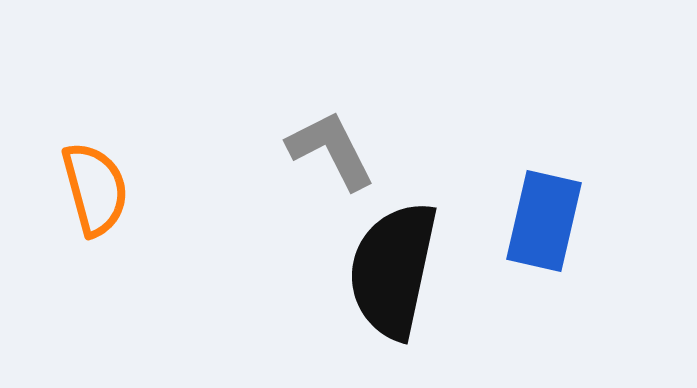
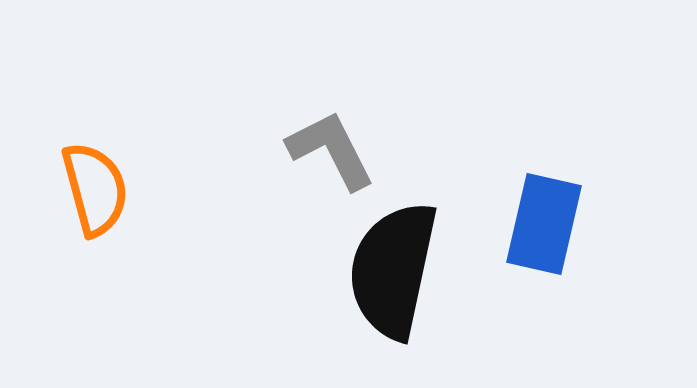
blue rectangle: moved 3 px down
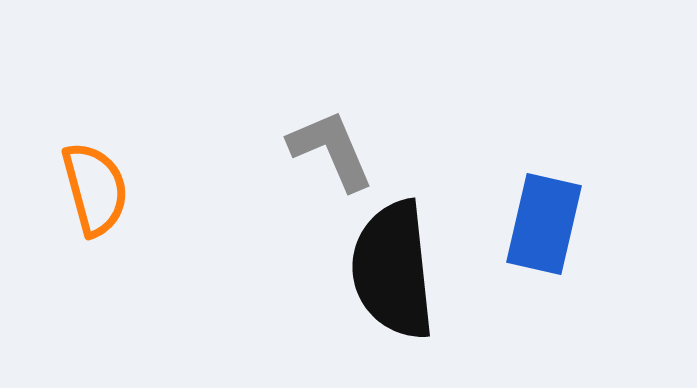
gray L-shape: rotated 4 degrees clockwise
black semicircle: rotated 18 degrees counterclockwise
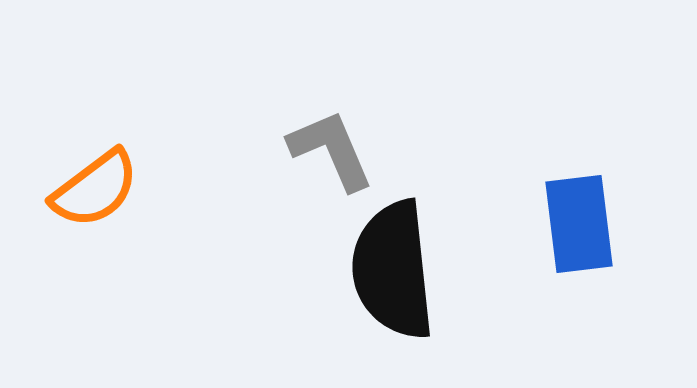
orange semicircle: rotated 68 degrees clockwise
blue rectangle: moved 35 px right; rotated 20 degrees counterclockwise
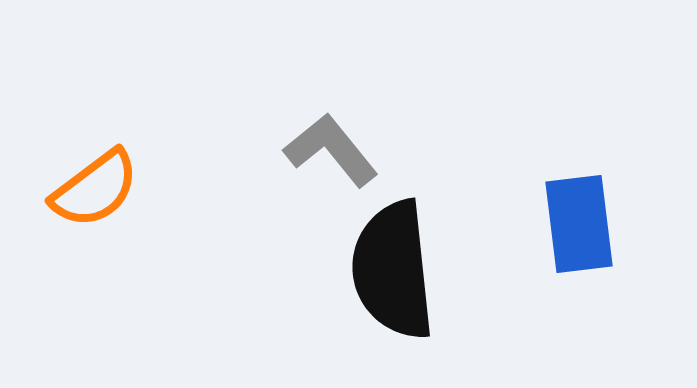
gray L-shape: rotated 16 degrees counterclockwise
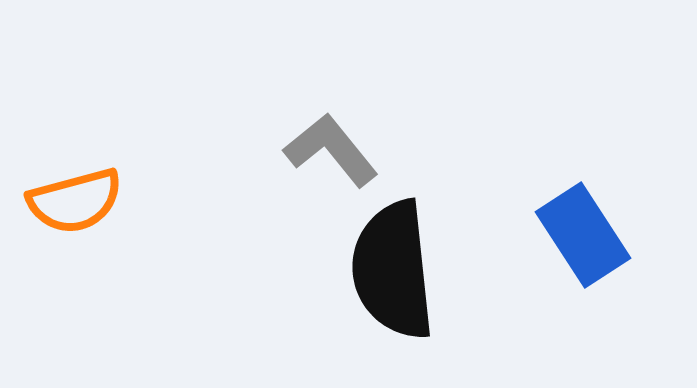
orange semicircle: moved 20 px left, 12 px down; rotated 22 degrees clockwise
blue rectangle: moved 4 px right, 11 px down; rotated 26 degrees counterclockwise
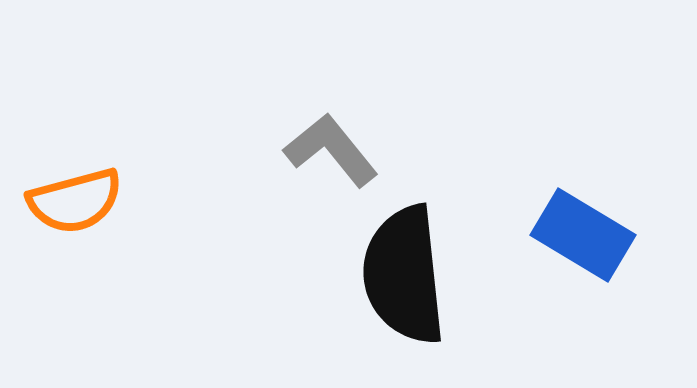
blue rectangle: rotated 26 degrees counterclockwise
black semicircle: moved 11 px right, 5 px down
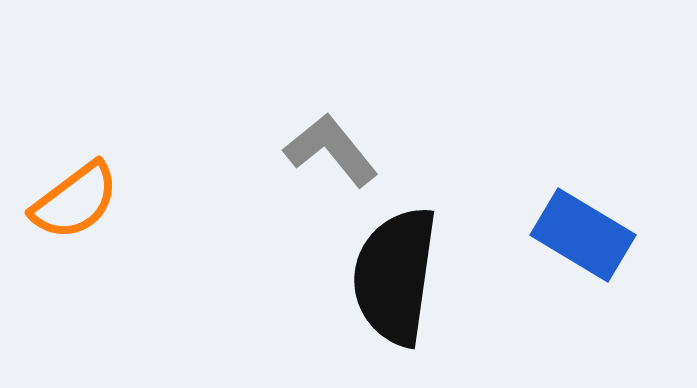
orange semicircle: rotated 22 degrees counterclockwise
black semicircle: moved 9 px left, 1 px down; rotated 14 degrees clockwise
